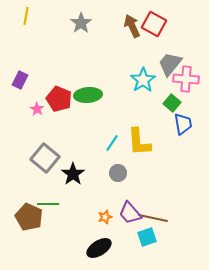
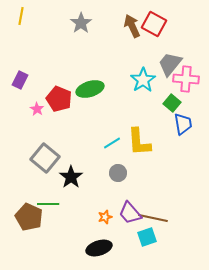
yellow line: moved 5 px left
green ellipse: moved 2 px right, 6 px up; rotated 12 degrees counterclockwise
cyan line: rotated 24 degrees clockwise
black star: moved 2 px left, 3 px down
black ellipse: rotated 15 degrees clockwise
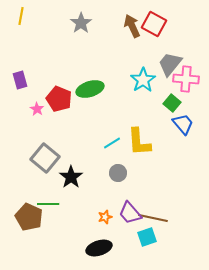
purple rectangle: rotated 42 degrees counterclockwise
blue trapezoid: rotated 30 degrees counterclockwise
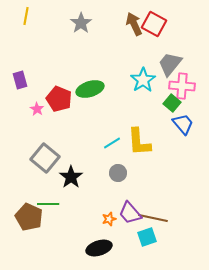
yellow line: moved 5 px right
brown arrow: moved 2 px right, 2 px up
pink cross: moved 4 px left, 7 px down
orange star: moved 4 px right, 2 px down
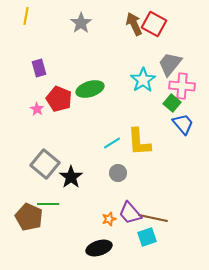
purple rectangle: moved 19 px right, 12 px up
gray square: moved 6 px down
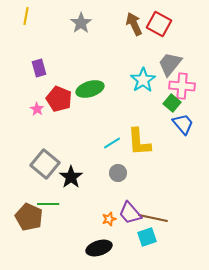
red square: moved 5 px right
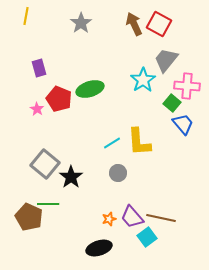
gray trapezoid: moved 4 px left, 4 px up
pink cross: moved 5 px right
purple trapezoid: moved 2 px right, 4 px down
brown line: moved 8 px right
cyan square: rotated 18 degrees counterclockwise
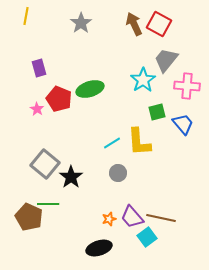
green square: moved 15 px left, 9 px down; rotated 36 degrees clockwise
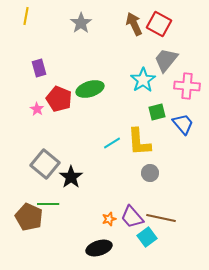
gray circle: moved 32 px right
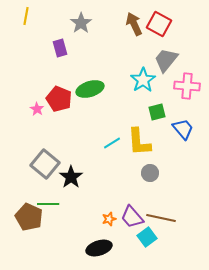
purple rectangle: moved 21 px right, 20 px up
blue trapezoid: moved 5 px down
